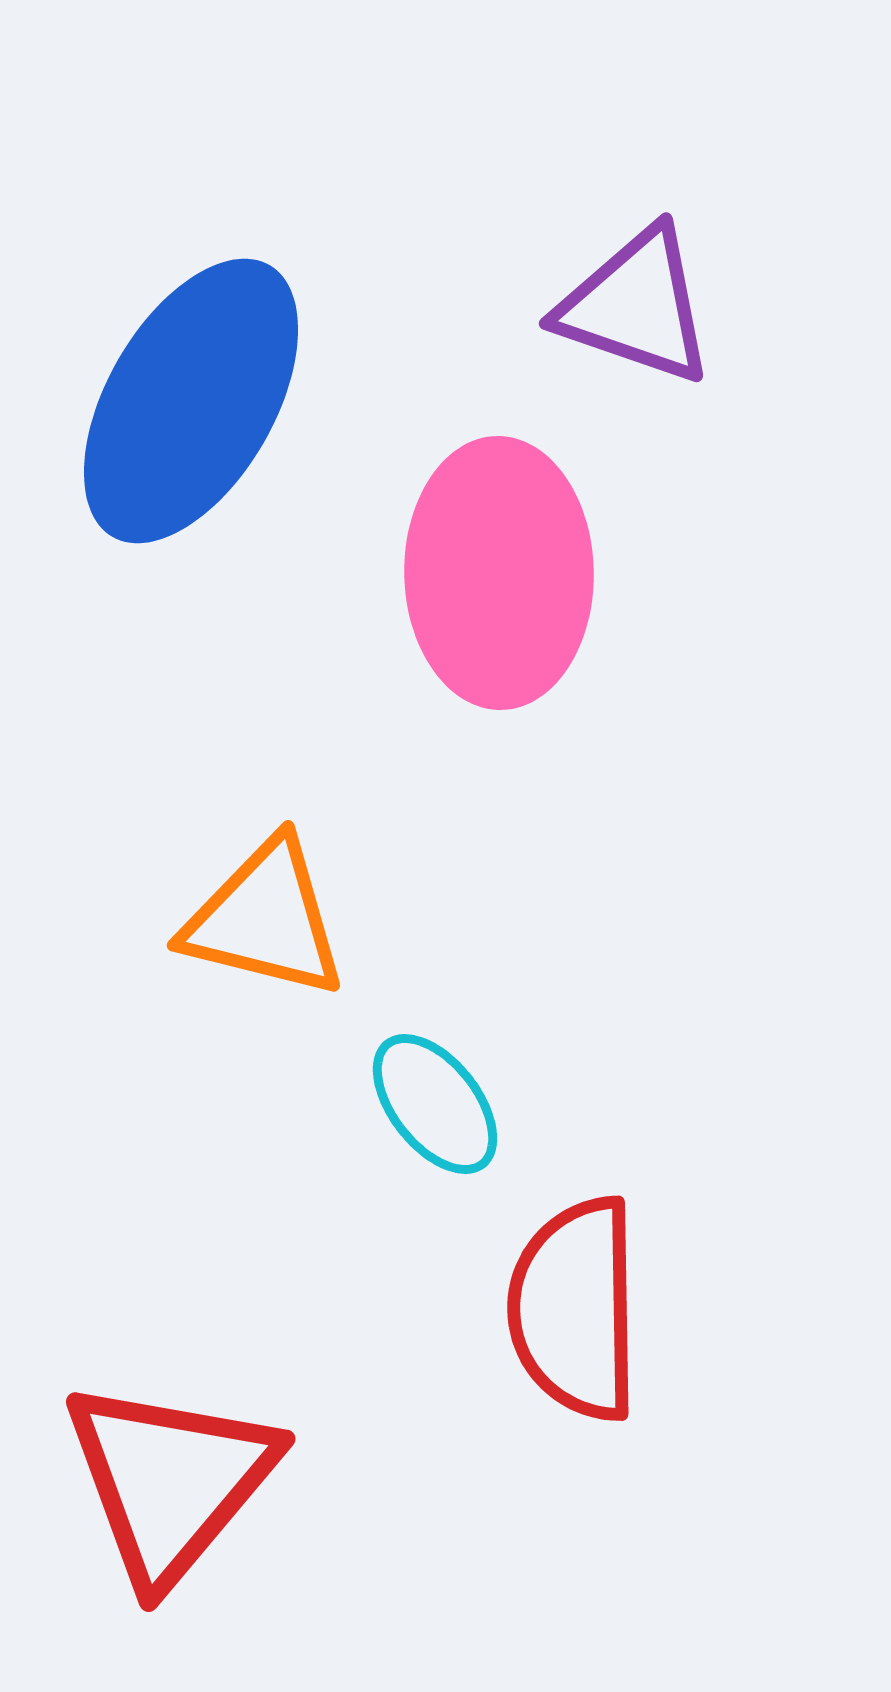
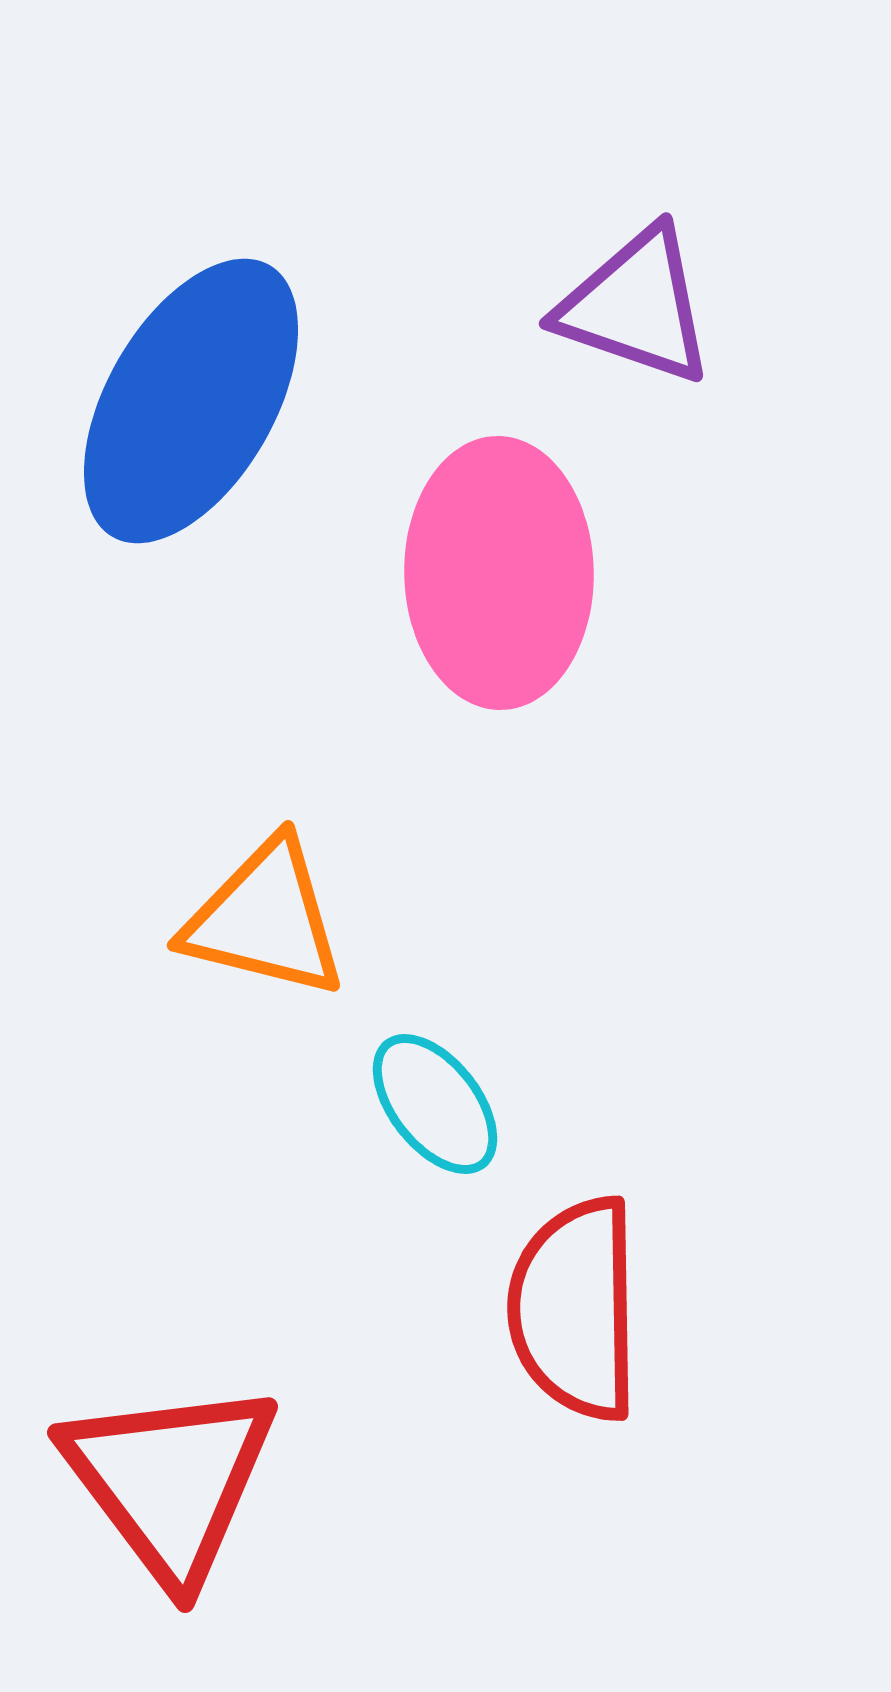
red triangle: rotated 17 degrees counterclockwise
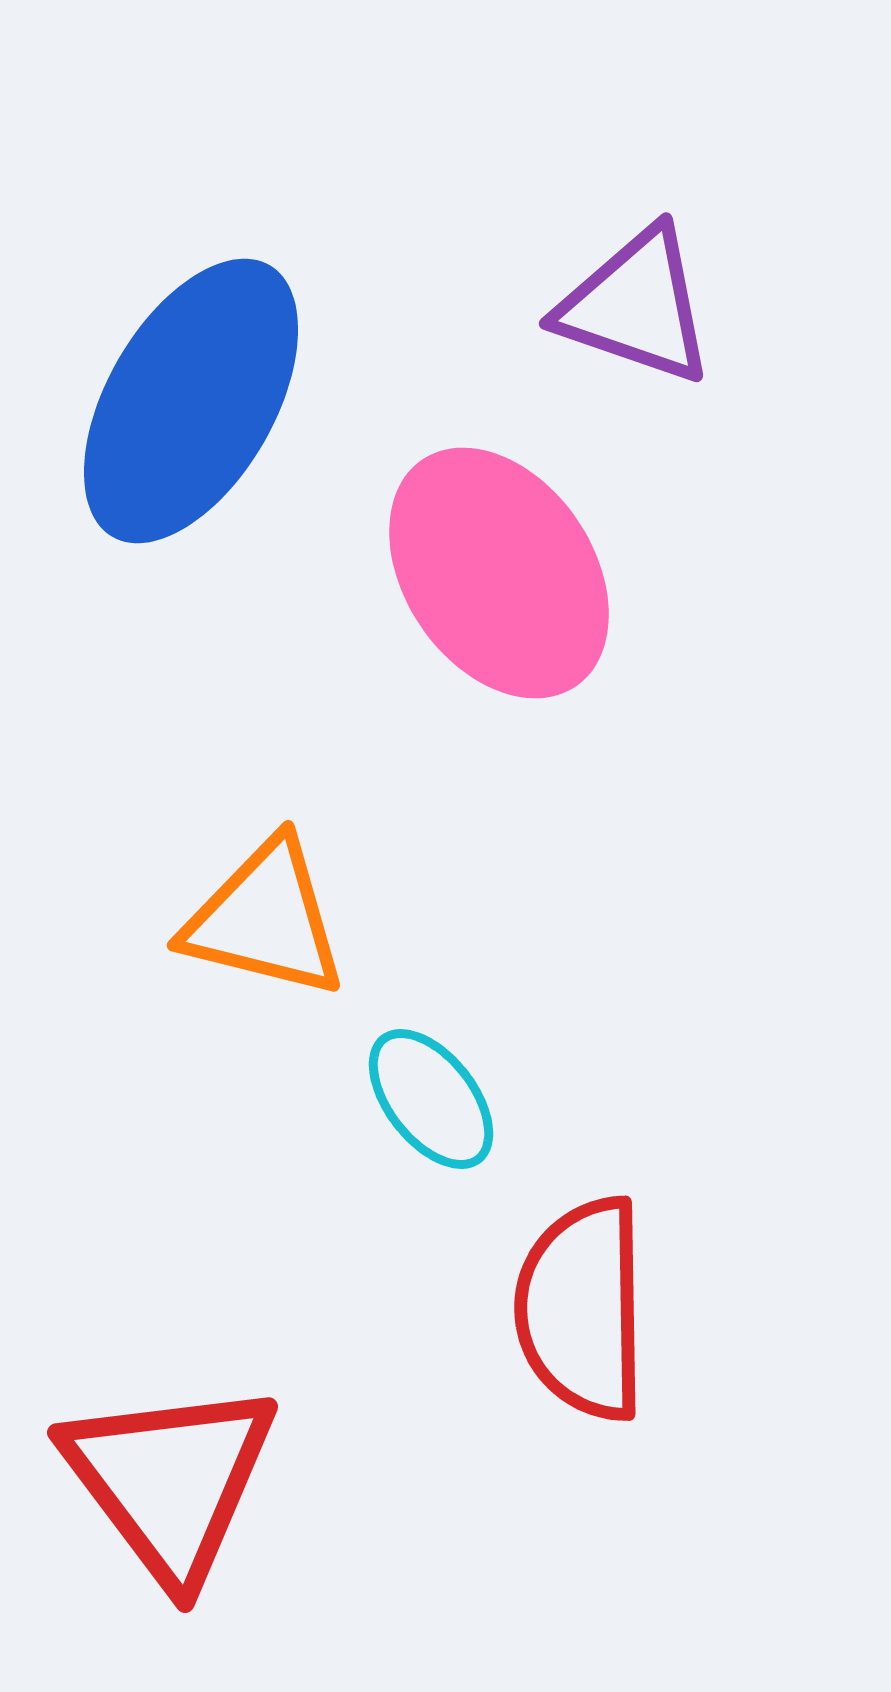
pink ellipse: rotated 33 degrees counterclockwise
cyan ellipse: moved 4 px left, 5 px up
red semicircle: moved 7 px right
